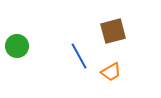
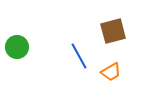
green circle: moved 1 px down
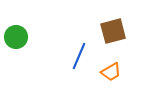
green circle: moved 1 px left, 10 px up
blue line: rotated 52 degrees clockwise
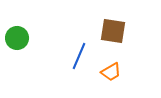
brown square: rotated 24 degrees clockwise
green circle: moved 1 px right, 1 px down
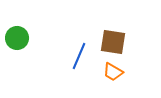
brown square: moved 11 px down
orange trapezoid: moved 2 px right; rotated 60 degrees clockwise
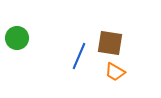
brown square: moved 3 px left, 1 px down
orange trapezoid: moved 2 px right
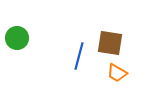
blue line: rotated 8 degrees counterclockwise
orange trapezoid: moved 2 px right, 1 px down
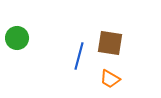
orange trapezoid: moved 7 px left, 6 px down
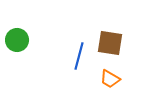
green circle: moved 2 px down
